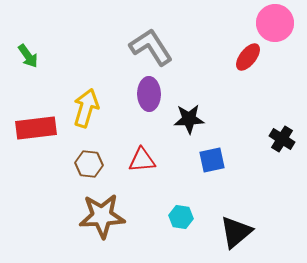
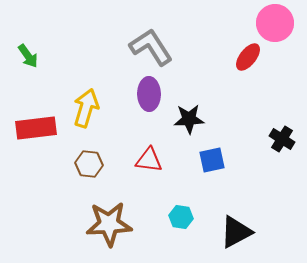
red triangle: moved 7 px right; rotated 12 degrees clockwise
brown star: moved 7 px right, 8 px down
black triangle: rotated 12 degrees clockwise
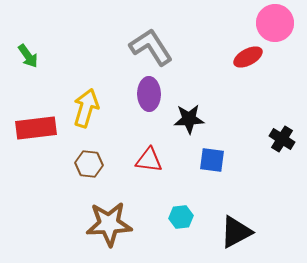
red ellipse: rotated 24 degrees clockwise
blue square: rotated 20 degrees clockwise
cyan hexagon: rotated 15 degrees counterclockwise
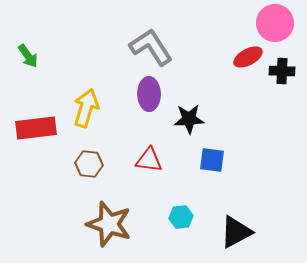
black cross: moved 68 px up; rotated 30 degrees counterclockwise
brown star: rotated 21 degrees clockwise
